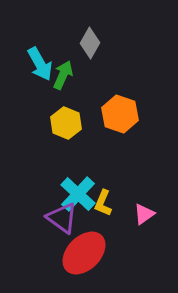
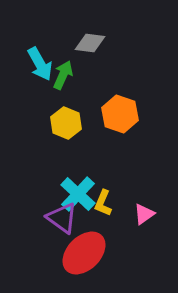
gray diamond: rotated 68 degrees clockwise
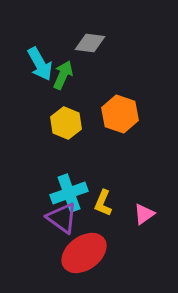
cyan cross: moved 9 px left, 1 px up; rotated 27 degrees clockwise
red ellipse: rotated 9 degrees clockwise
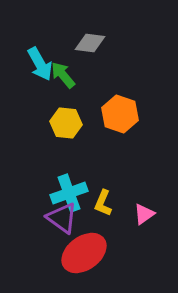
green arrow: rotated 64 degrees counterclockwise
yellow hexagon: rotated 16 degrees counterclockwise
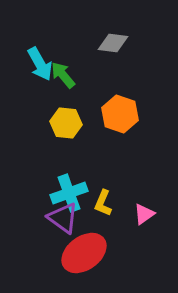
gray diamond: moved 23 px right
purple triangle: moved 1 px right
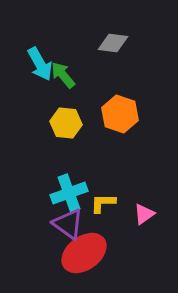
yellow L-shape: rotated 68 degrees clockwise
purple triangle: moved 5 px right, 6 px down
